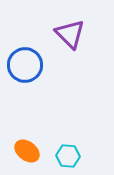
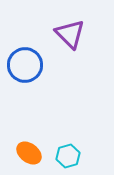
orange ellipse: moved 2 px right, 2 px down
cyan hexagon: rotated 20 degrees counterclockwise
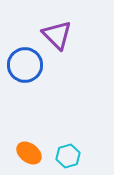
purple triangle: moved 13 px left, 1 px down
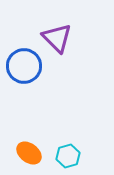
purple triangle: moved 3 px down
blue circle: moved 1 px left, 1 px down
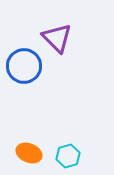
orange ellipse: rotated 15 degrees counterclockwise
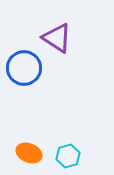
purple triangle: rotated 12 degrees counterclockwise
blue circle: moved 2 px down
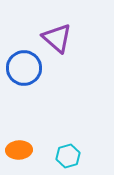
purple triangle: rotated 8 degrees clockwise
orange ellipse: moved 10 px left, 3 px up; rotated 25 degrees counterclockwise
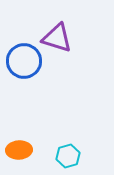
purple triangle: rotated 24 degrees counterclockwise
blue circle: moved 7 px up
